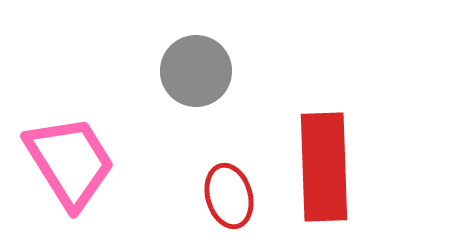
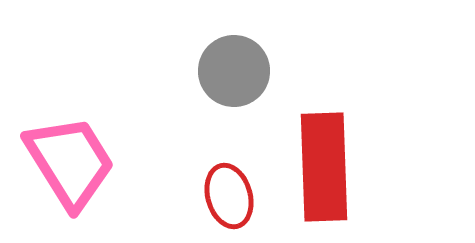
gray circle: moved 38 px right
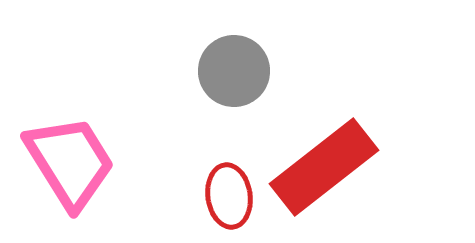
red rectangle: rotated 54 degrees clockwise
red ellipse: rotated 8 degrees clockwise
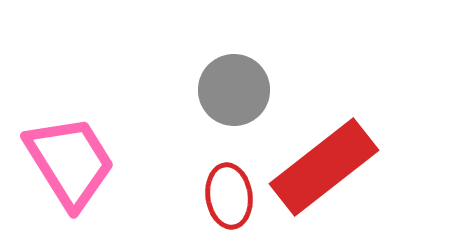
gray circle: moved 19 px down
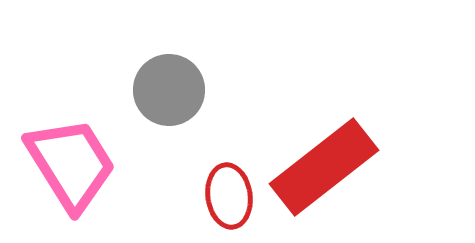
gray circle: moved 65 px left
pink trapezoid: moved 1 px right, 2 px down
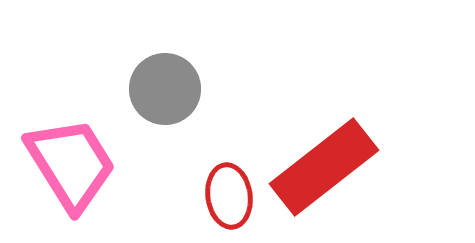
gray circle: moved 4 px left, 1 px up
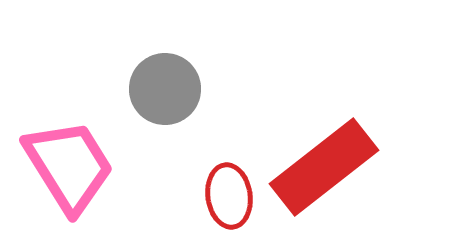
pink trapezoid: moved 2 px left, 2 px down
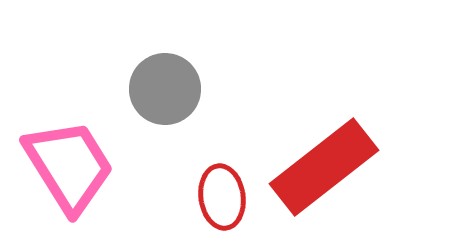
red ellipse: moved 7 px left, 1 px down
